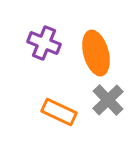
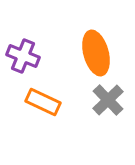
purple cross: moved 21 px left, 13 px down
orange rectangle: moved 16 px left, 10 px up
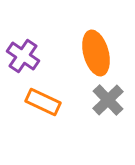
purple cross: rotated 12 degrees clockwise
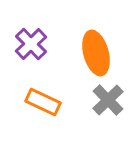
purple cross: moved 8 px right, 12 px up; rotated 12 degrees clockwise
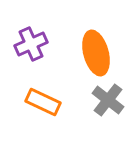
purple cross: rotated 20 degrees clockwise
gray cross: rotated 8 degrees counterclockwise
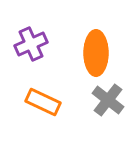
orange ellipse: rotated 15 degrees clockwise
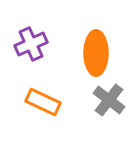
gray cross: moved 1 px right
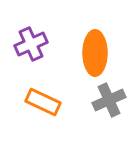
orange ellipse: moved 1 px left
gray cross: rotated 28 degrees clockwise
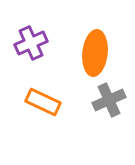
purple cross: moved 1 px up
orange ellipse: rotated 6 degrees clockwise
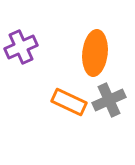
purple cross: moved 10 px left, 4 px down
orange rectangle: moved 26 px right
